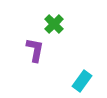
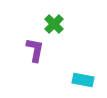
cyan rectangle: moved 1 px right, 1 px up; rotated 65 degrees clockwise
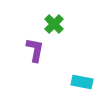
cyan rectangle: moved 1 px left, 2 px down
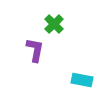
cyan rectangle: moved 2 px up
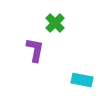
green cross: moved 1 px right, 1 px up
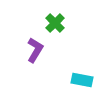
purple L-shape: rotated 20 degrees clockwise
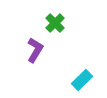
cyan rectangle: rotated 55 degrees counterclockwise
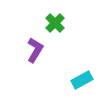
cyan rectangle: rotated 15 degrees clockwise
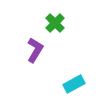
cyan rectangle: moved 8 px left, 4 px down
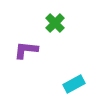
purple L-shape: moved 9 px left; rotated 115 degrees counterclockwise
